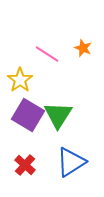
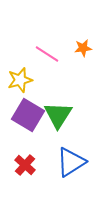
orange star: rotated 30 degrees counterclockwise
yellow star: rotated 20 degrees clockwise
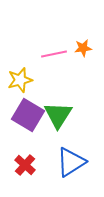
pink line: moved 7 px right; rotated 45 degrees counterclockwise
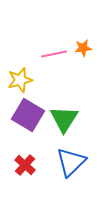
green triangle: moved 6 px right, 4 px down
blue triangle: rotated 12 degrees counterclockwise
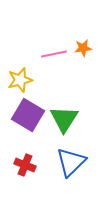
red cross: rotated 20 degrees counterclockwise
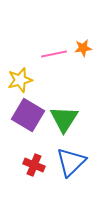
red cross: moved 9 px right
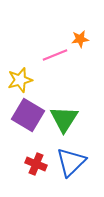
orange star: moved 3 px left, 9 px up
pink line: moved 1 px right, 1 px down; rotated 10 degrees counterclockwise
red cross: moved 2 px right, 1 px up
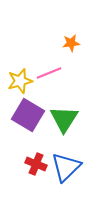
orange star: moved 9 px left, 4 px down
pink line: moved 6 px left, 18 px down
yellow star: moved 1 px down
blue triangle: moved 5 px left, 5 px down
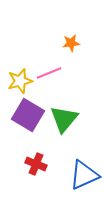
green triangle: rotated 8 degrees clockwise
blue triangle: moved 18 px right, 8 px down; rotated 20 degrees clockwise
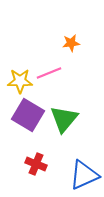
yellow star: rotated 15 degrees clockwise
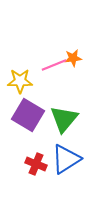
orange star: moved 2 px right, 15 px down
pink line: moved 5 px right, 8 px up
blue triangle: moved 18 px left, 16 px up; rotated 8 degrees counterclockwise
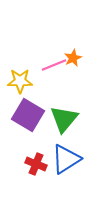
orange star: rotated 18 degrees counterclockwise
